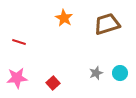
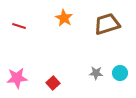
red line: moved 16 px up
gray star: rotated 24 degrees clockwise
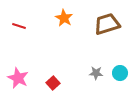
pink star: moved 1 px right; rotated 30 degrees clockwise
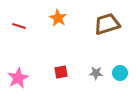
orange star: moved 6 px left
pink star: rotated 20 degrees clockwise
red square: moved 8 px right, 11 px up; rotated 32 degrees clockwise
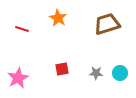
red line: moved 3 px right, 3 px down
red square: moved 1 px right, 3 px up
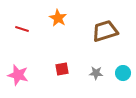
brown trapezoid: moved 2 px left, 7 px down
cyan circle: moved 3 px right
pink star: moved 3 px up; rotated 30 degrees counterclockwise
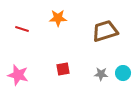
orange star: rotated 30 degrees counterclockwise
red square: moved 1 px right
gray star: moved 5 px right, 1 px down
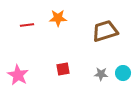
red line: moved 5 px right, 4 px up; rotated 24 degrees counterclockwise
pink star: rotated 15 degrees clockwise
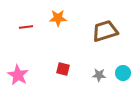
red line: moved 1 px left, 2 px down
red square: rotated 24 degrees clockwise
gray star: moved 2 px left, 1 px down
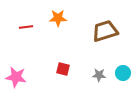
pink star: moved 2 px left, 2 px down; rotated 20 degrees counterclockwise
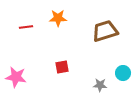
red square: moved 1 px left, 2 px up; rotated 24 degrees counterclockwise
gray star: moved 1 px right, 10 px down
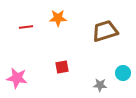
pink star: moved 1 px right, 1 px down
